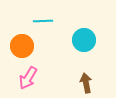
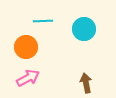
cyan circle: moved 11 px up
orange circle: moved 4 px right, 1 px down
pink arrow: rotated 150 degrees counterclockwise
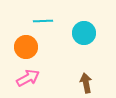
cyan circle: moved 4 px down
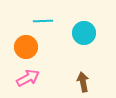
brown arrow: moved 3 px left, 1 px up
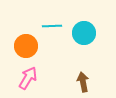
cyan line: moved 9 px right, 5 px down
orange circle: moved 1 px up
pink arrow: rotated 30 degrees counterclockwise
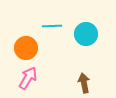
cyan circle: moved 2 px right, 1 px down
orange circle: moved 2 px down
brown arrow: moved 1 px right, 1 px down
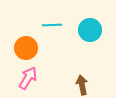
cyan line: moved 1 px up
cyan circle: moved 4 px right, 4 px up
brown arrow: moved 2 px left, 2 px down
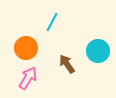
cyan line: moved 3 px up; rotated 60 degrees counterclockwise
cyan circle: moved 8 px right, 21 px down
brown arrow: moved 15 px left, 21 px up; rotated 24 degrees counterclockwise
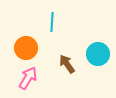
cyan line: rotated 24 degrees counterclockwise
cyan circle: moved 3 px down
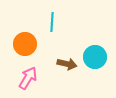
orange circle: moved 1 px left, 4 px up
cyan circle: moved 3 px left, 3 px down
brown arrow: rotated 138 degrees clockwise
